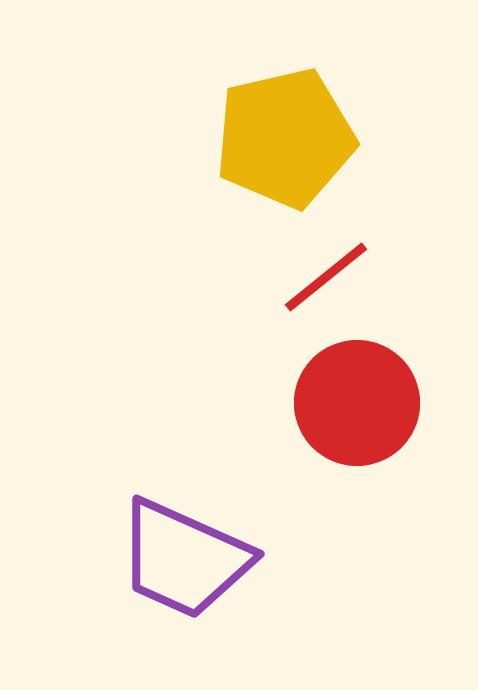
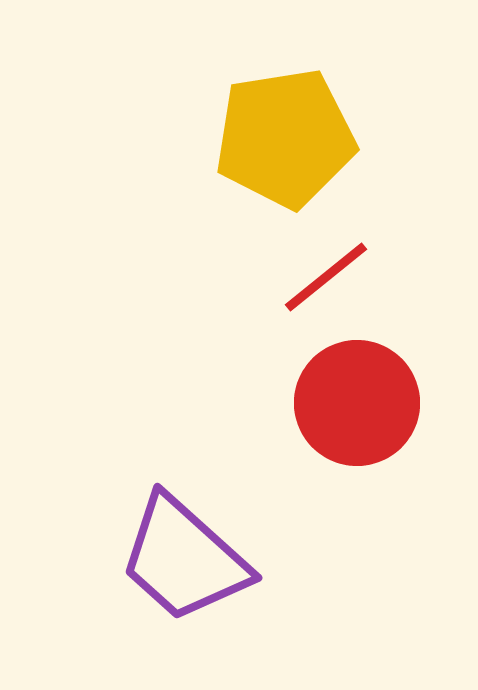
yellow pentagon: rotated 4 degrees clockwise
purple trapezoid: rotated 18 degrees clockwise
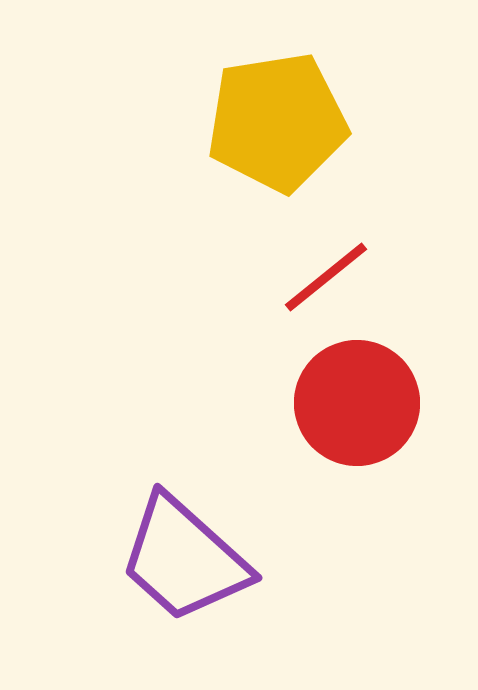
yellow pentagon: moved 8 px left, 16 px up
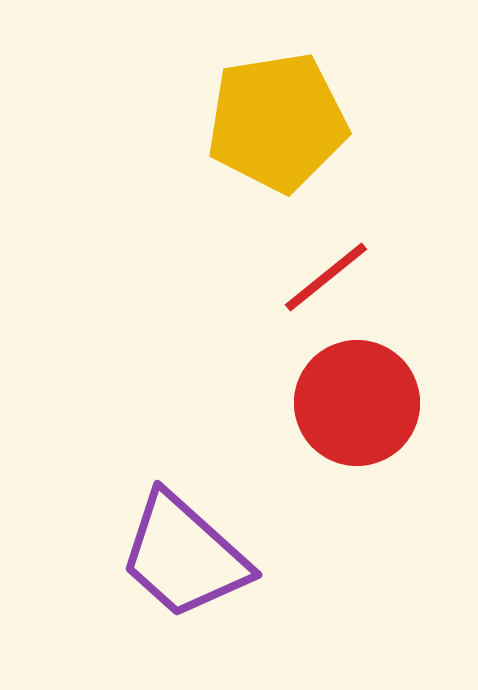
purple trapezoid: moved 3 px up
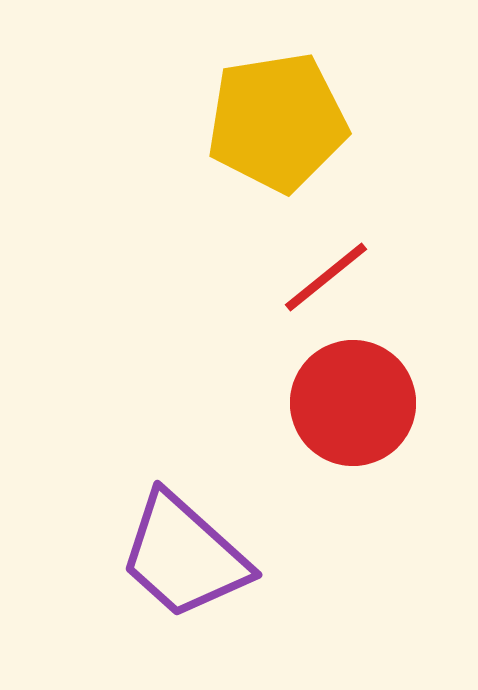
red circle: moved 4 px left
